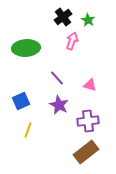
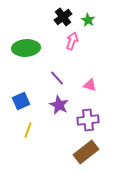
purple cross: moved 1 px up
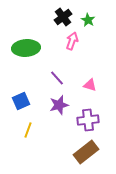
purple star: rotated 30 degrees clockwise
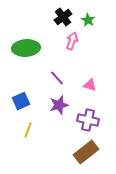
purple cross: rotated 20 degrees clockwise
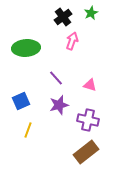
green star: moved 3 px right, 7 px up; rotated 16 degrees clockwise
purple line: moved 1 px left
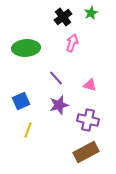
pink arrow: moved 2 px down
brown rectangle: rotated 10 degrees clockwise
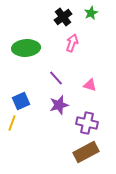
purple cross: moved 1 px left, 3 px down
yellow line: moved 16 px left, 7 px up
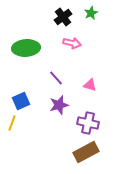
pink arrow: rotated 84 degrees clockwise
purple cross: moved 1 px right
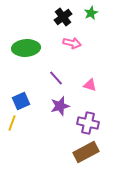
purple star: moved 1 px right, 1 px down
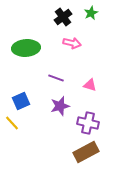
purple line: rotated 28 degrees counterclockwise
yellow line: rotated 63 degrees counterclockwise
